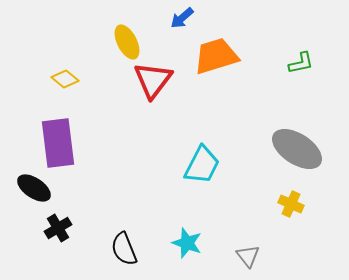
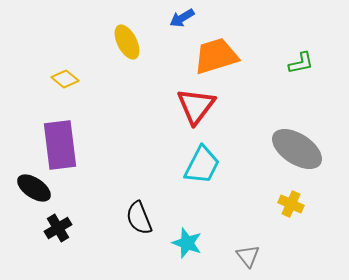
blue arrow: rotated 10 degrees clockwise
red triangle: moved 43 px right, 26 px down
purple rectangle: moved 2 px right, 2 px down
black semicircle: moved 15 px right, 31 px up
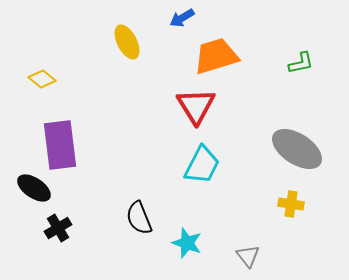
yellow diamond: moved 23 px left
red triangle: rotated 9 degrees counterclockwise
yellow cross: rotated 15 degrees counterclockwise
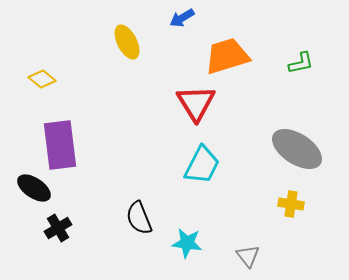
orange trapezoid: moved 11 px right
red triangle: moved 3 px up
cyan star: rotated 12 degrees counterclockwise
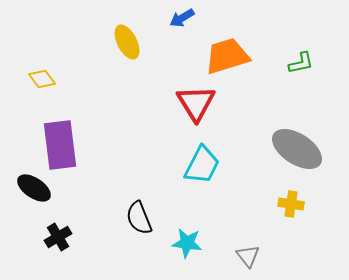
yellow diamond: rotated 12 degrees clockwise
black cross: moved 9 px down
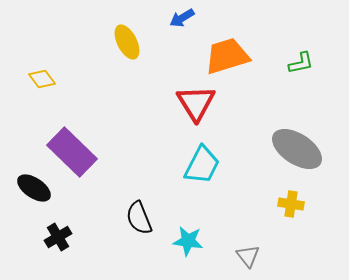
purple rectangle: moved 12 px right, 7 px down; rotated 39 degrees counterclockwise
cyan star: moved 1 px right, 2 px up
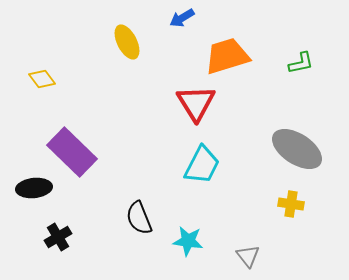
black ellipse: rotated 40 degrees counterclockwise
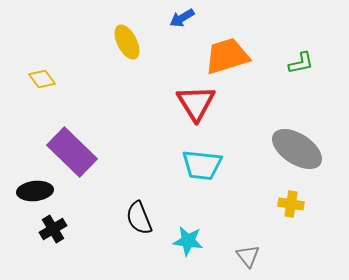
cyan trapezoid: rotated 69 degrees clockwise
black ellipse: moved 1 px right, 3 px down
black cross: moved 5 px left, 8 px up
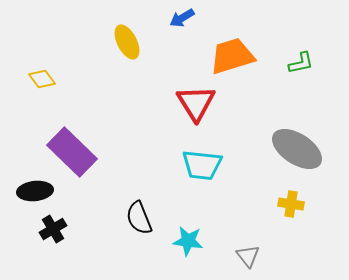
orange trapezoid: moved 5 px right
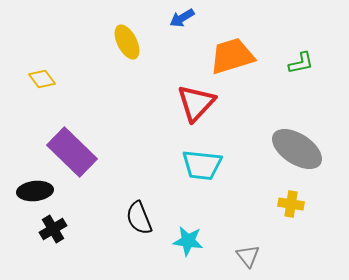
red triangle: rotated 15 degrees clockwise
